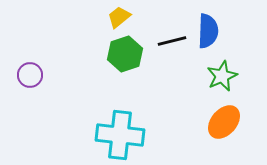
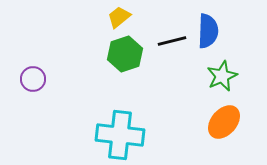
purple circle: moved 3 px right, 4 px down
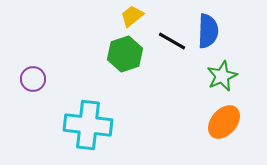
yellow trapezoid: moved 13 px right, 1 px up
black line: rotated 44 degrees clockwise
cyan cross: moved 32 px left, 10 px up
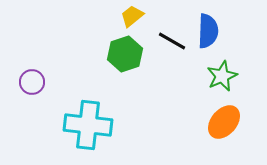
purple circle: moved 1 px left, 3 px down
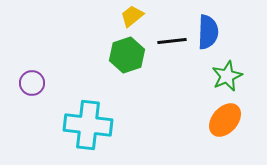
blue semicircle: moved 1 px down
black line: rotated 36 degrees counterclockwise
green hexagon: moved 2 px right, 1 px down
green star: moved 5 px right
purple circle: moved 1 px down
orange ellipse: moved 1 px right, 2 px up
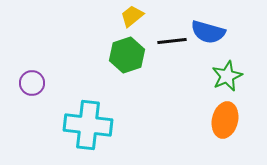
blue semicircle: rotated 104 degrees clockwise
orange ellipse: rotated 28 degrees counterclockwise
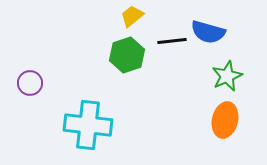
purple circle: moved 2 px left
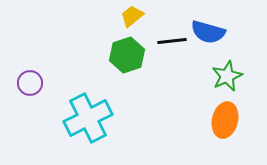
cyan cross: moved 7 px up; rotated 33 degrees counterclockwise
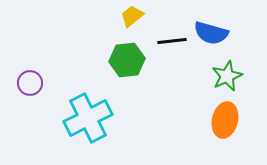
blue semicircle: moved 3 px right, 1 px down
green hexagon: moved 5 px down; rotated 12 degrees clockwise
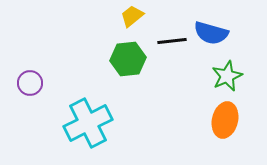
green hexagon: moved 1 px right, 1 px up
cyan cross: moved 5 px down
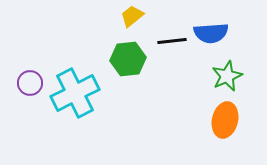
blue semicircle: rotated 20 degrees counterclockwise
cyan cross: moved 13 px left, 30 px up
